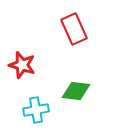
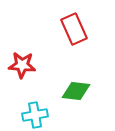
red star: rotated 12 degrees counterclockwise
cyan cross: moved 1 px left, 5 px down
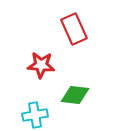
red star: moved 19 px right
green diamond: moved 1 px left, 4 px down
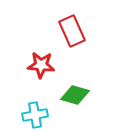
red rectangle: moved 2 px left, 2 px down
green diamond: rotated 8 degrees clockwise
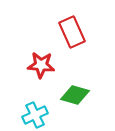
red rectangle: moved 1 px down
cyan cross: rotated 15 degrees counterclockwise
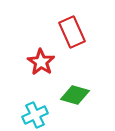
red star: moved 3 px up; rotated 28 degrees clockwise
